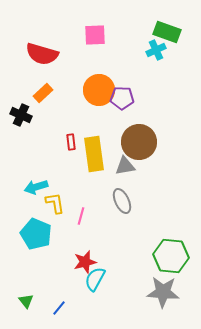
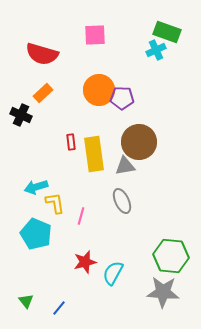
cyan semicircle: moved 18 px right, 6 px up
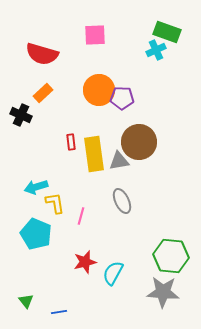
gray triangle: moved 6 px left, 5 px up
blue line: moved 4 px down; rotated 42 degrees clockwise
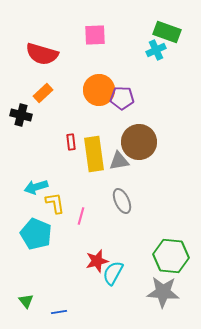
black cross: rotated 10 degrees counterclockwise
red star: moved 12 px right, 1 px up
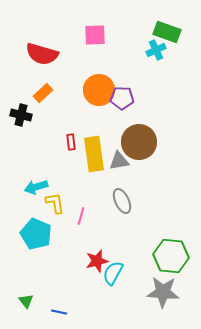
blue line: rotated 21 degrees clockwise
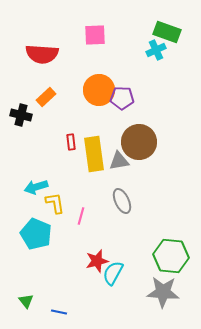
red semicircle: rotated 12 degrees counterclockwise
orange rectangle: moved 3 px right, 4 px down
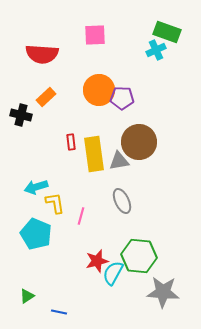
green hexagon: moved 32 px left
green triangle: moved 1 px right, 5 px up; rotated 35 degrees clockwise
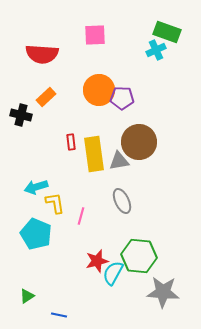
blue line: moved 3 px down
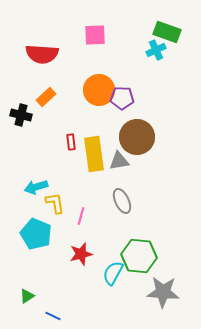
brown circle: moved 2 px left, 5 px up
red star: moved 16 px left, 7 px up
blue line: moved 6 px left, 1 px down; rotated 14 degrees clockwise
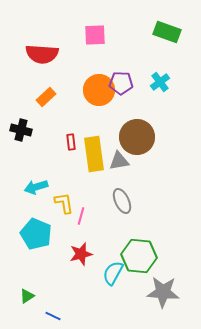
cyan cross: moved 4 px right, 32 px down; rotated 12 degrees counterclockwise
purple pentagon: moved 1 px left, 15 px up
black cross: moved 15 px down
yellow L-shape: moved 9 px right
